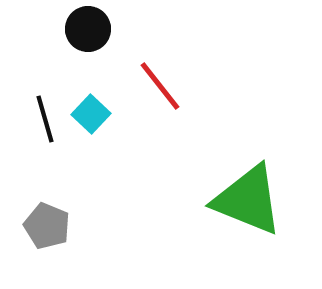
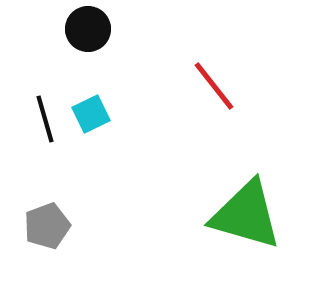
red line: moved 54 px right
cyan square: rotated 21 degrees clockwise
green triangle: moved 2 px left, 15 px down; rotated 6 degrees counterclockwise
gray pentagon: rotated 30 degrees clockwise
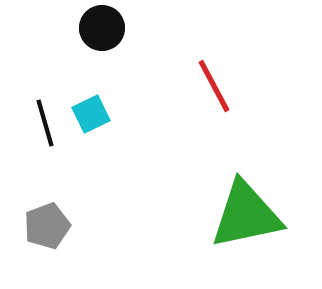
black circle: moved 14 px right, 1 px up
red line: rotated 10 degrees clockwise
black line: moved 4 px down
green triangle: rotated 28 degrees counterclockwise
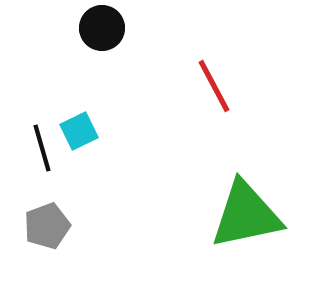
cyan square: moved 12 px left, 17 px down
black line: moved 3 px left, 25 px down
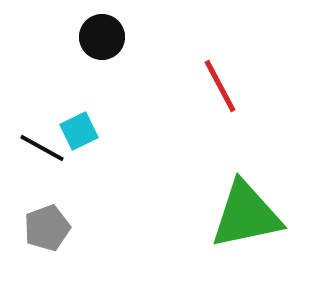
black circle: moved 9 px down
red line: moved 6 px right
black line: rotated 45 degrees counterclockwise
gray pentagon: moved 2 px down
